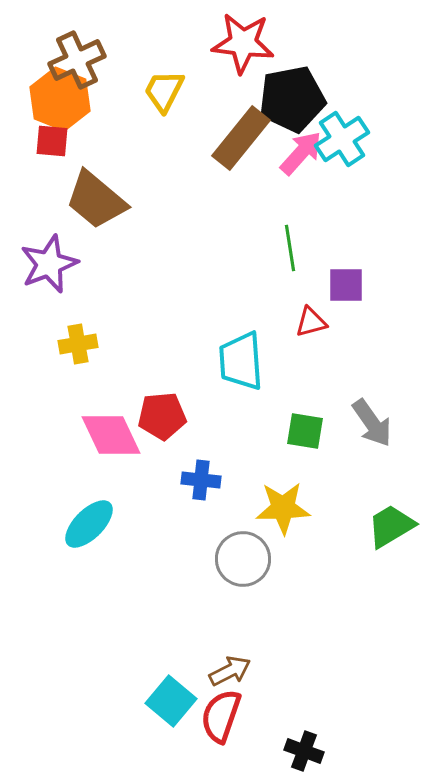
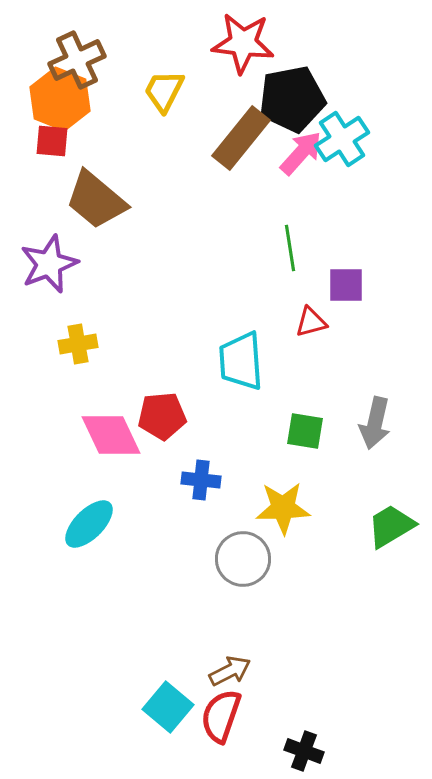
gray arrow: moved 3 px right; rotated 48 degrees clockwise
cyan square: moved 3 px left, 6 px down
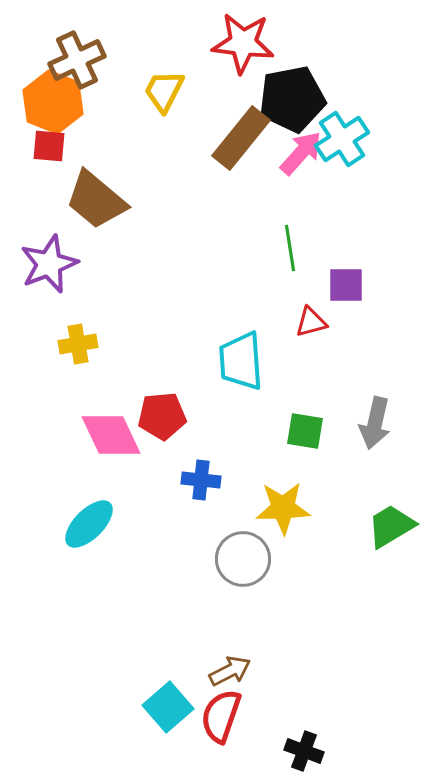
orange hexagon: moved 7 px left, 3 px down
red square: moved 3 px left, 5 px down
cyan square: rotated 9 degrees clockwise
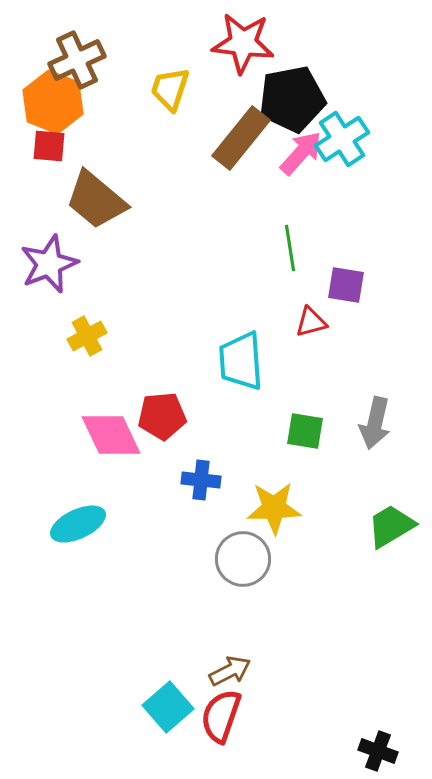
yellow trapezoid: moved 6 px right, 2 px up; rotated 9 degrees counterclockwise
purple square: rotated 9 degrees clockwise
yellow cross: moved 9 px right, 8 px up; rotated 18 degrees counterclockwise
yellow star: moved 9 px left
cyan ellipse: moved 11 px left; rotated 20 degrees clockwise
black cross: moved 74 px right
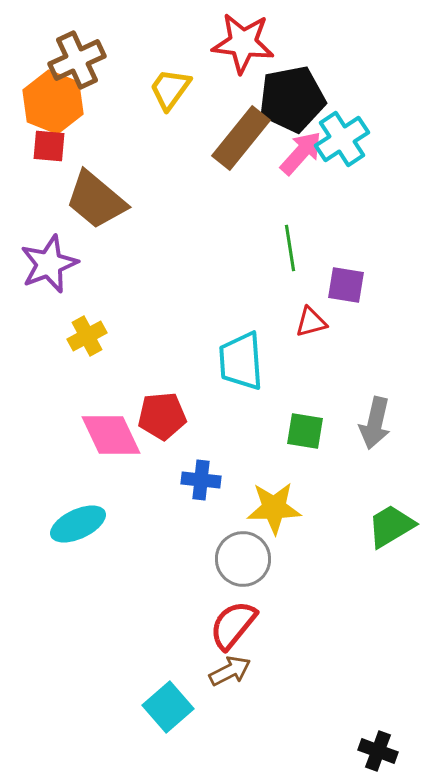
yellow trapezoid: rotated 18 degrees clockwise
red semicircle: moved 12 px right, 91 px up; rotated 20 degrees clockwise
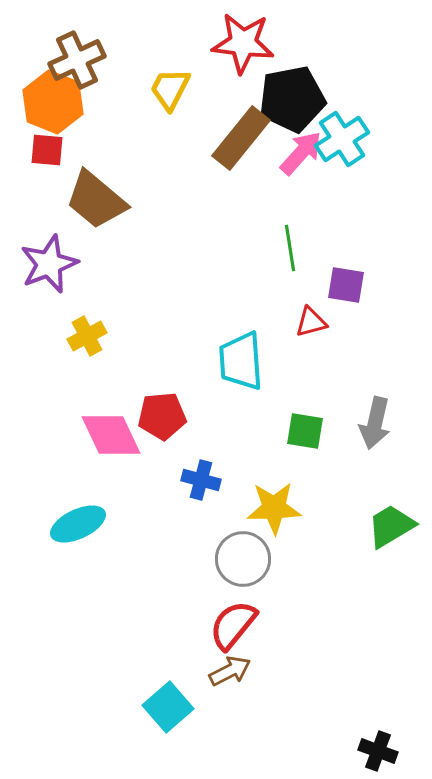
yellow trapezoid: rotated 9 degrees counterclockwise
red square: moved 2 px left, 4 px down
blue cross: rotated 9 degrees clockwise
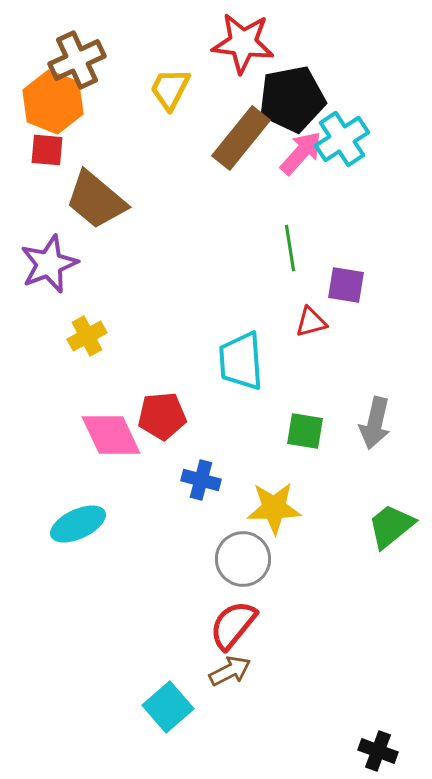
green trapezoid: rotated 8 degrees counterclockwise
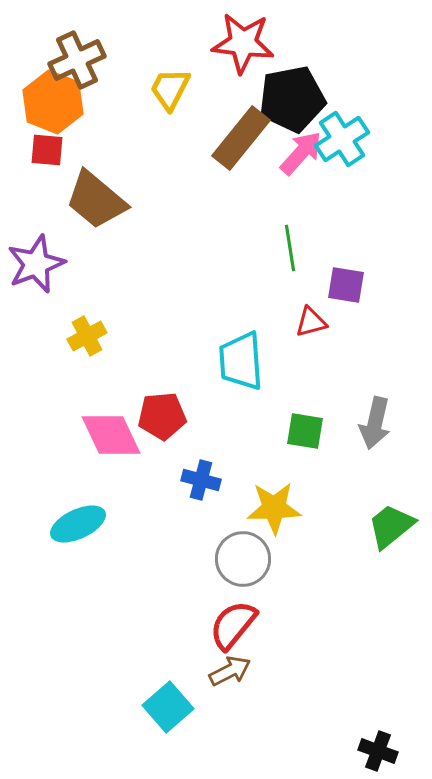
purple star: moved 13 px left
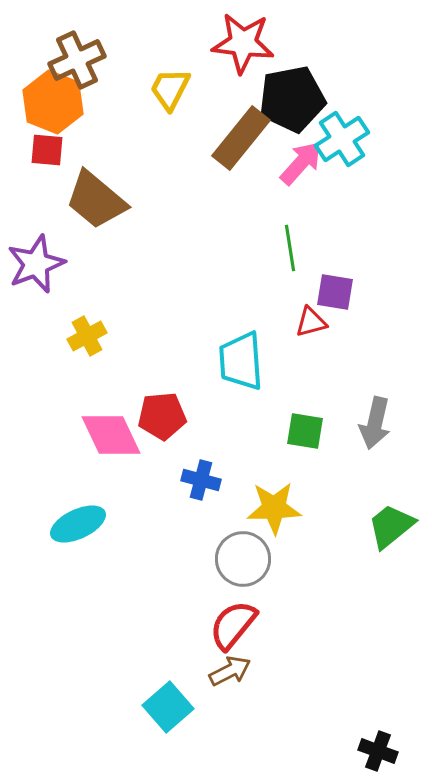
pink arrow: moved 10 px down
purple square: moved 11 px left, 7 px down
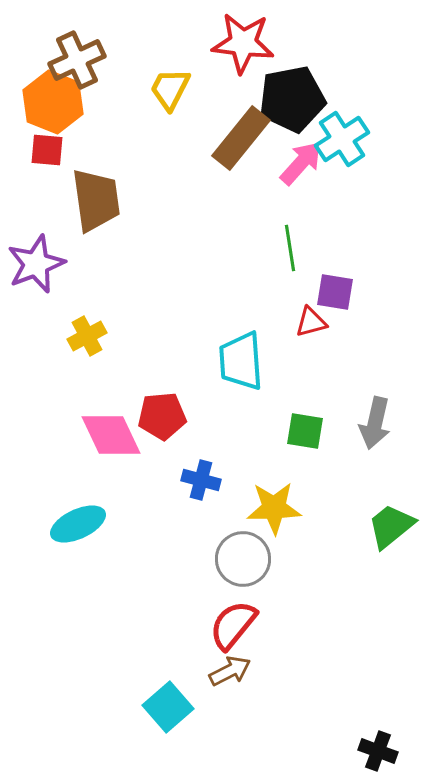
brown trapezoid: rotated 138 degrees counterclockwise
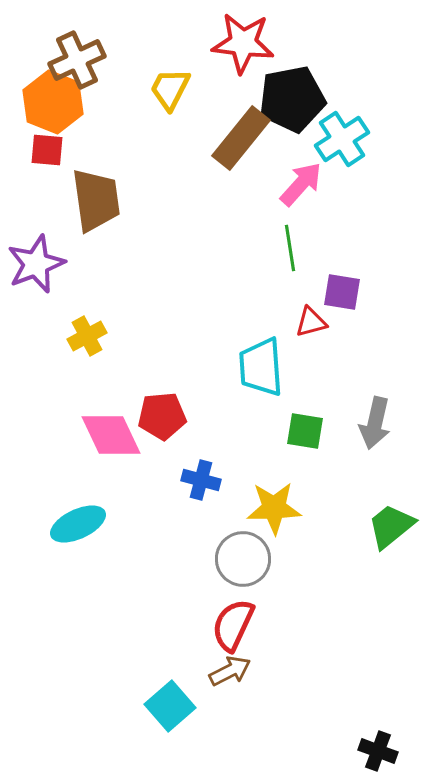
pink arrow: moved 21 px down
purple square: moved 7 px right
cyan trapezoid: moved 20 px right, 6 px down
red semicircle: rotated 14 degrees counterclockwise
cyan square: moved 2 px right, 1 px up
